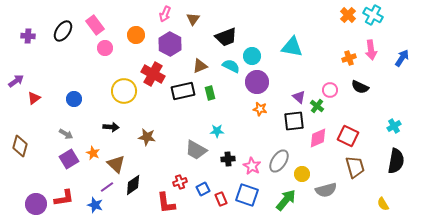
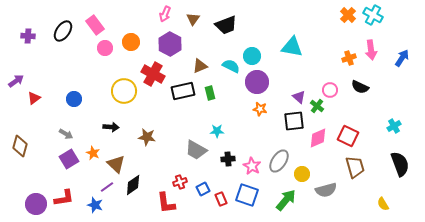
orange circle at (136, 35): moved 5 px left, 7 px down
black trapezoid at (226, 37): moved 12 px up
black semicircle at (396, 161): moved 4 px right, 3 px down; rotated 30 degrees counterclockwise
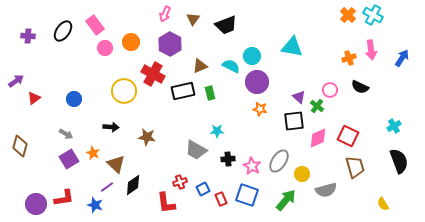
black semicircle at (400, 164): moved 1 px left, 3 px up
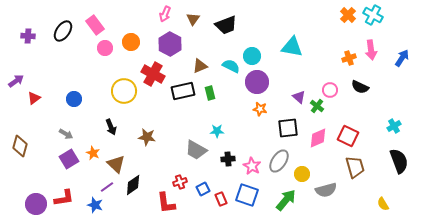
black square at (294, 121): moved 6 px left, 7 px down
black arrow at (111, 127): rotated 63 degrees clockwise
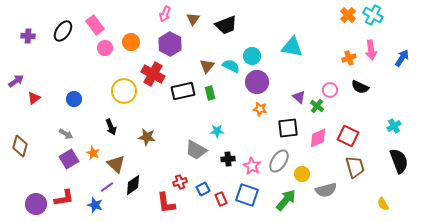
brown triangle at (200, 66): moved 7 px right; rotated 28 degrees counterclockwise
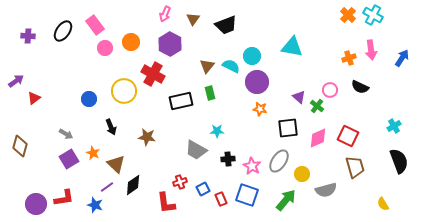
black rectangle at (183, 91): moved 2 px left, 10 px down
blue circle at (74, 99): moved 15 px right
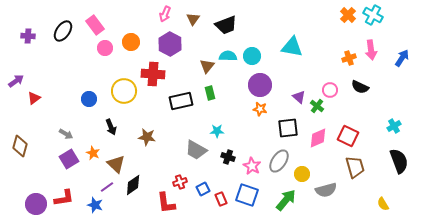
cyan semicircle at (231, 66): moved 3 px left, 10 px up; rotated 24 degrees counterclockwise
red cross at (153, 74): rotated 25 degrees counterclockwise
purple circle at (257, 82): moved 3 px right, 3 px down
black cross at (228, 159): moved 2 px up; rotated 24 degrees clockwise
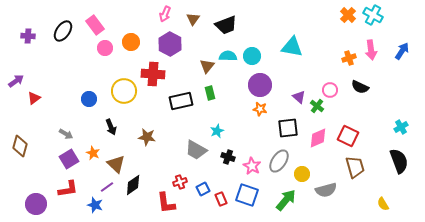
blue arrow at (402, 58): moved 7 px up
cyan cross at (394, 126): moved 7 px right, 1 px down
cyan star at (217, 131): rotated 24 degrees counterclockwise
red L-shape at (64, 198): moved 4 px right, 9 px up
